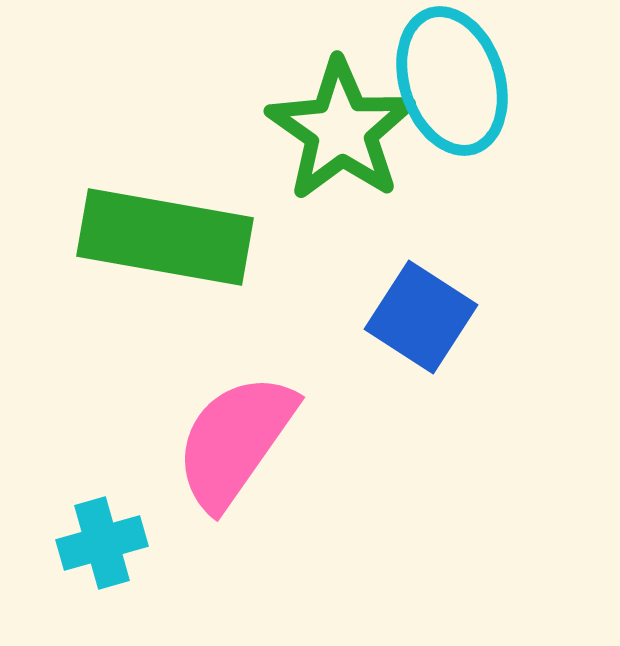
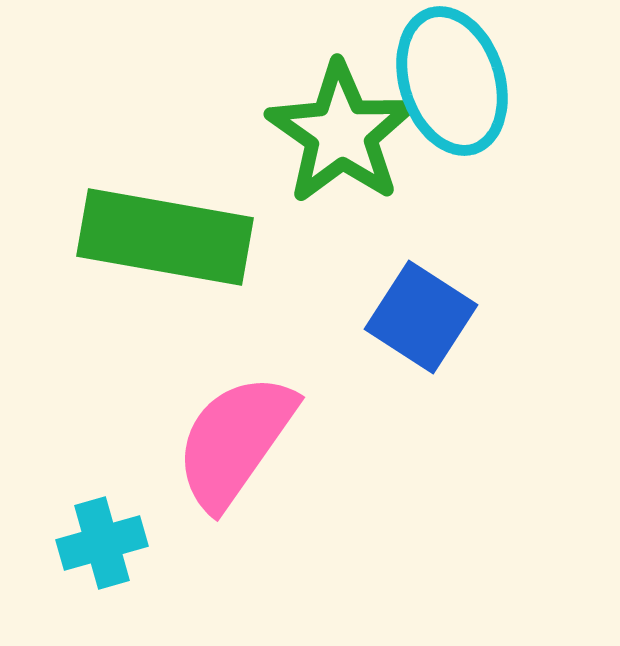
green star: moved 3 px down
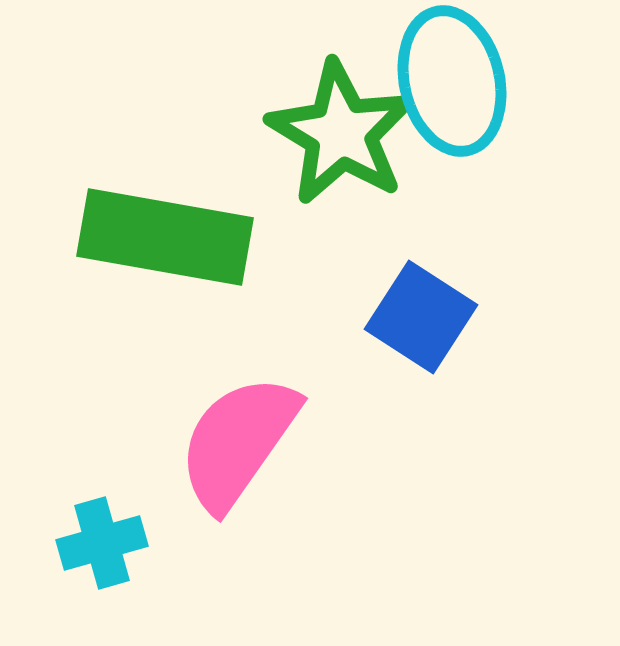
cyan ellipse: rotated 5 degrees clockwise
green star: rotated 4 degrees counterclockwise
pink semicircle: moved 3 px right, 1 px down
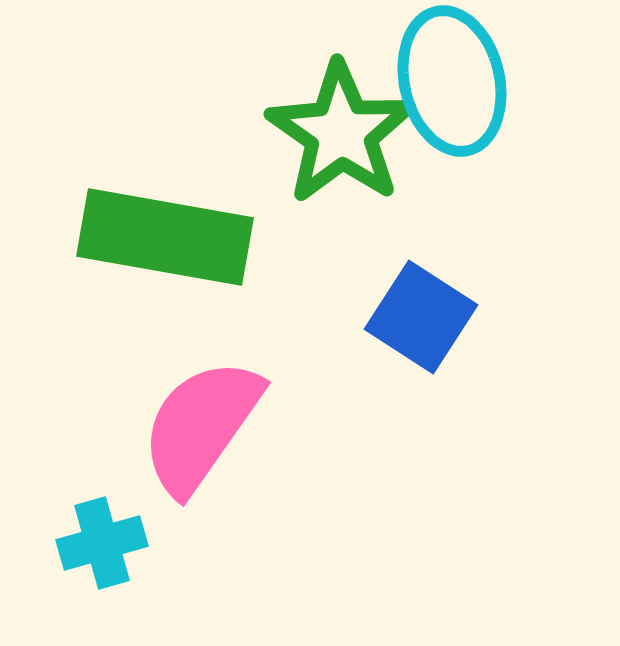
green star: rotated 4 degrees clockwise
pink semicircle: moved 37 px left, 16 px up
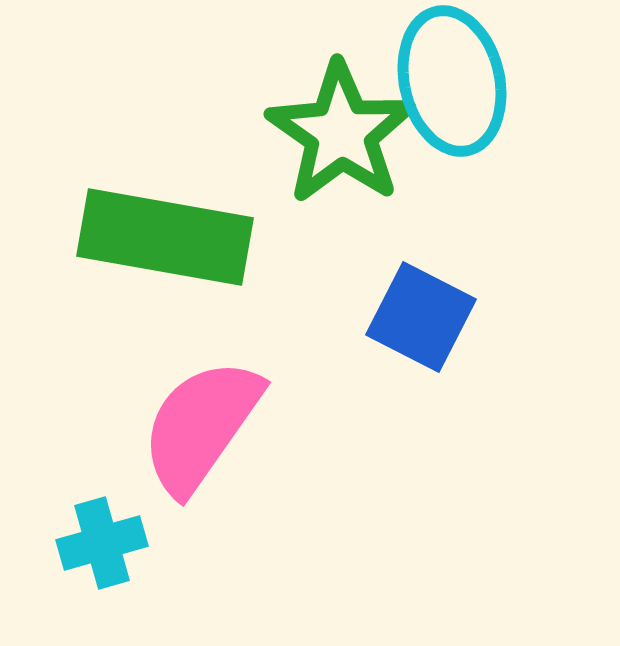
blue square: rotated 6 degrees counterclockwise
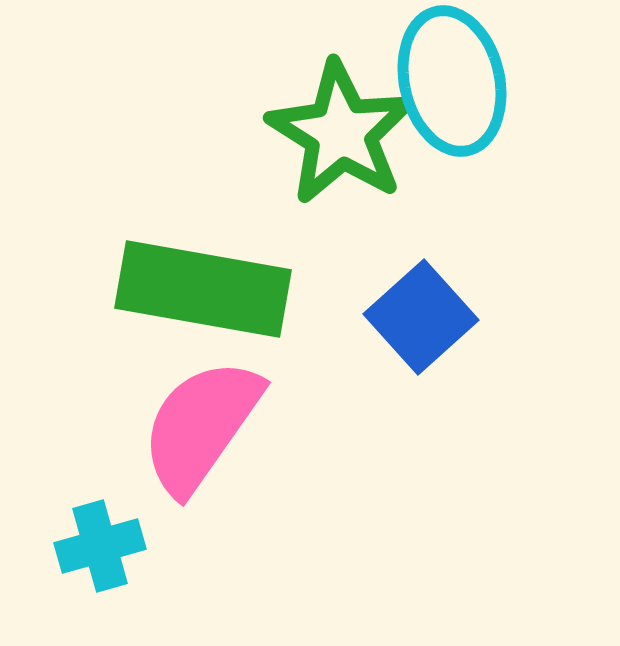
green star: rotated 3 degrees counterclockwise
green rectangle: moved 38 px right, 52 px down
blue square: rotated 21 degrees clockwise
cyan cross: moved 2 px left, 3 px down
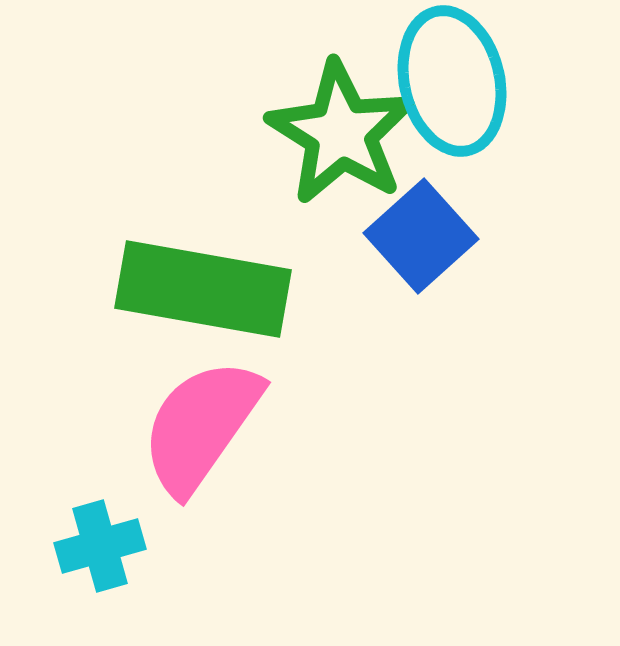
blue square: moved 81 px up
